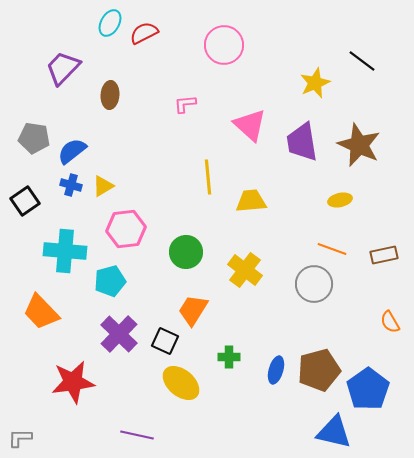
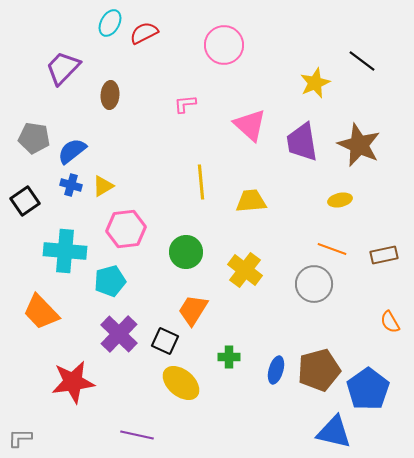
yellow line at (208, 177): moved 7 px left, 5 px down
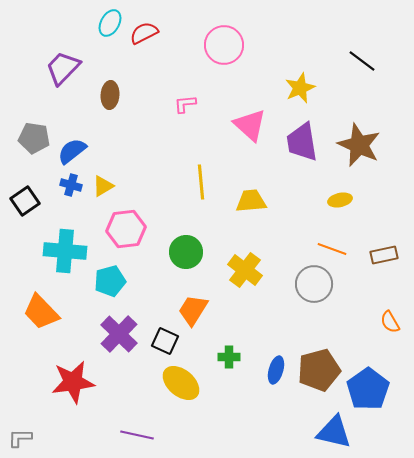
yellow star at (315, 83): moved 15 px left, 5 px down
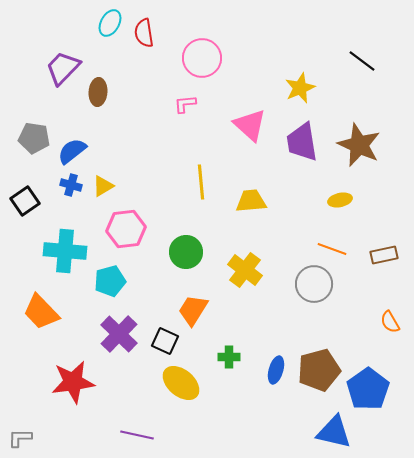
red semicircle at (144, 33): rotated 72 degrees counterclockwise
pink circle at (224, 45): moved 22 px left, 13 px down
brown ellipse at (110, 95): moved 12 px left, 3 px up
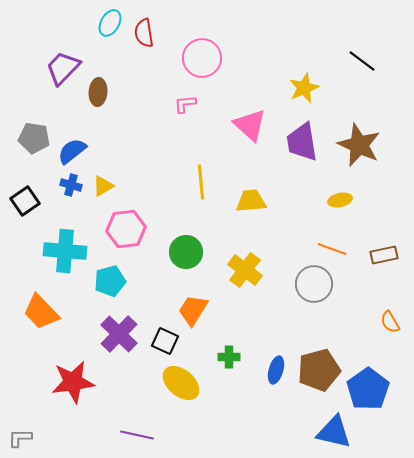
yellow star at (300, 88): moved 4 px right
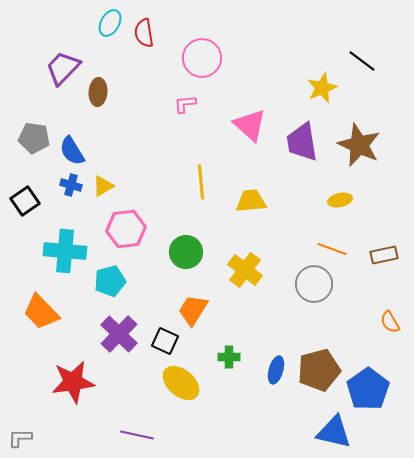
yellow star at (304, 88): moved 18 px right
blue semicircle at (72, 151): rotated 84 degrees counterclockwise
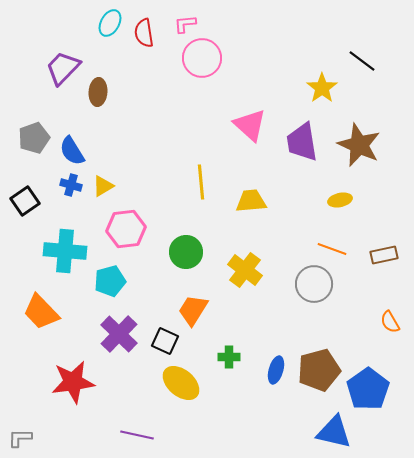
yellow star at (322, 88): rotated 12 degrees counterclockwise
pink L-shape at (185, 104): moved 80 px up
gray pentagon at (34, 138): rotated 28 degrees counterclockwise
